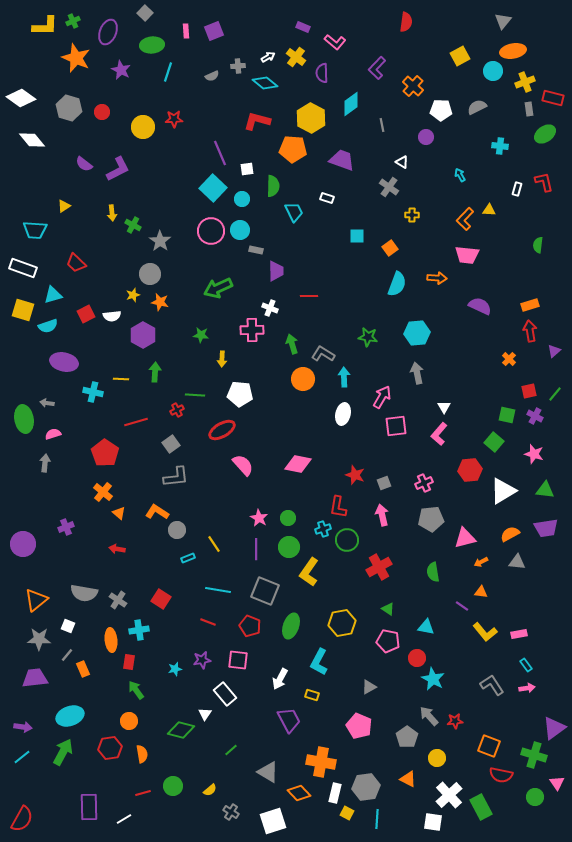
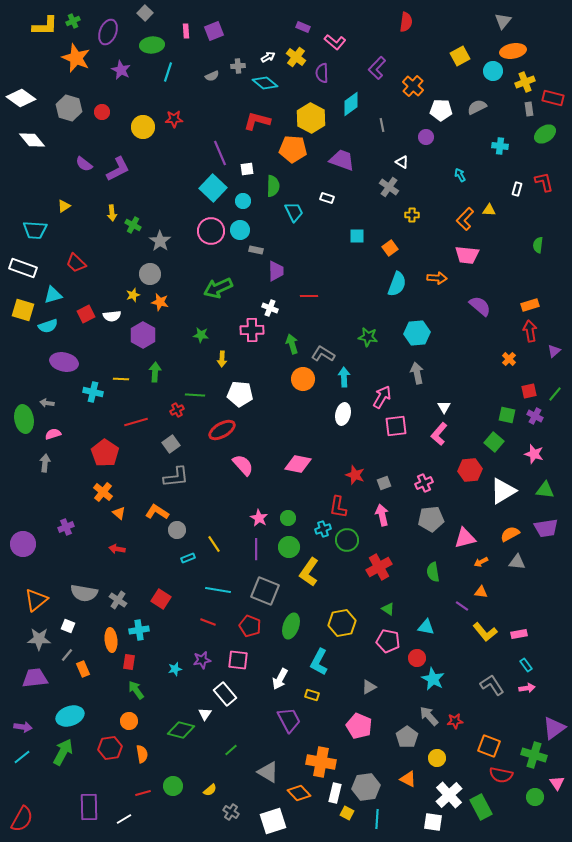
cyan circle at (242, 199): moved 1 px right, 2 px down
purple semicircle at (480, 306): rotated 15 degrees clockwise
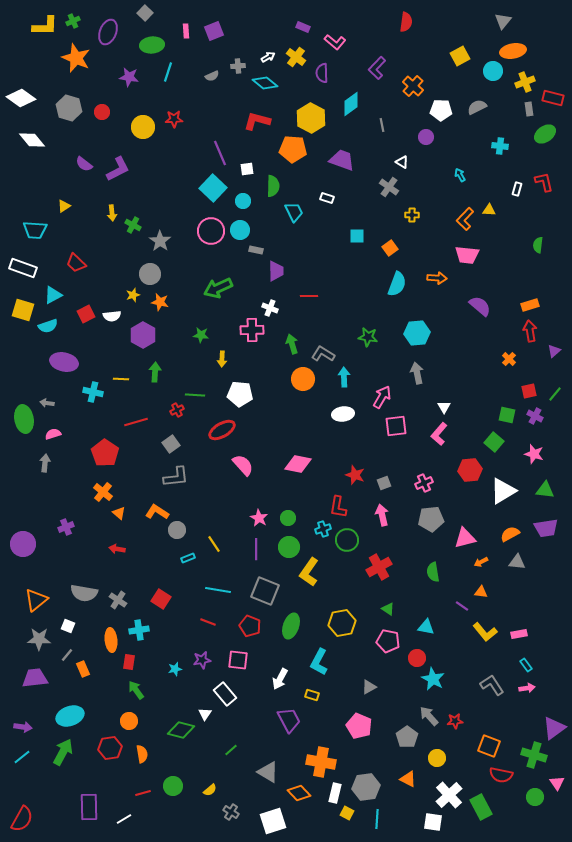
purple star at (121, 70): moved 8 px right, 7 px down; rotated 18 degrees counterclockwise
cyan triangle at (53, 295): rotated 12 degrees counterclockwise
white ellipse at (343, 414): rotated 70 degrees clockwise
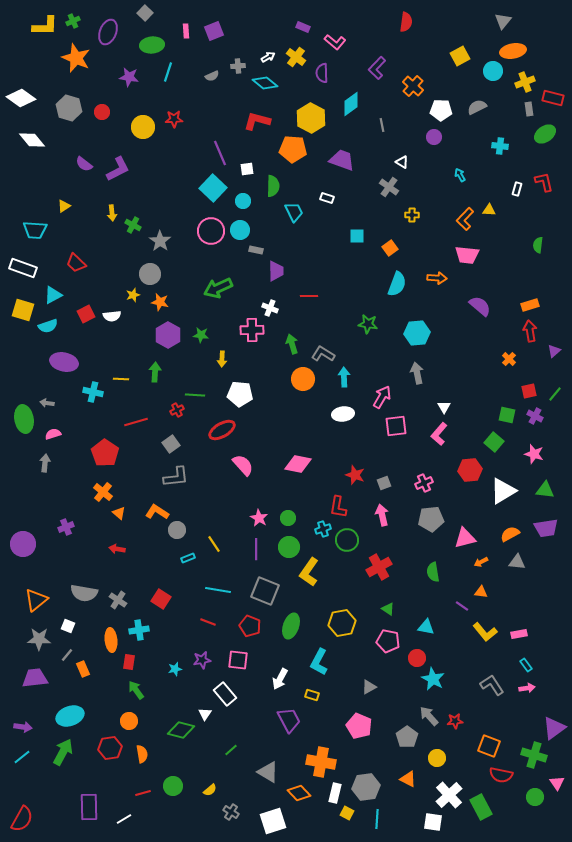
purple circle at (426, 137): moved 8 px right
purple hexagon at (143, 335): moved 25 px right
green star at (368, 337): moved 13 px up
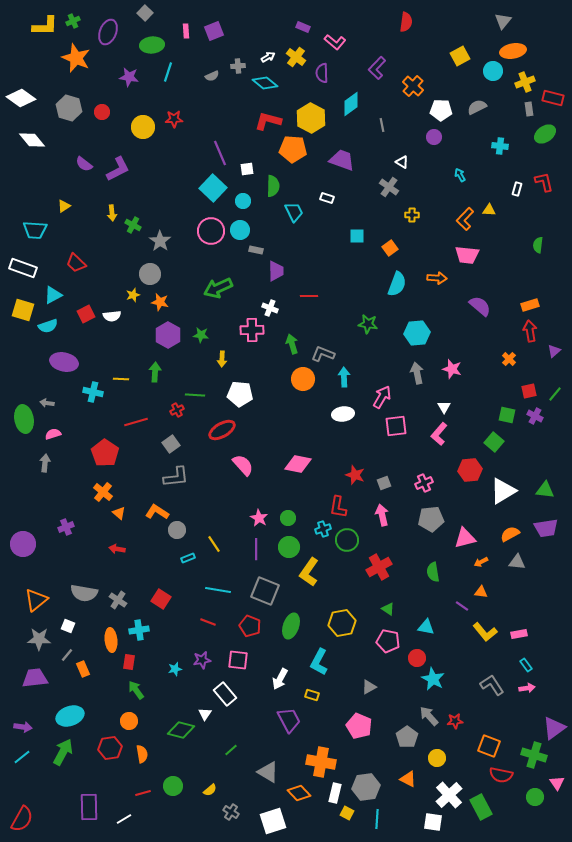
red L-shape at (257, 121): moved 11 px right
gray L-shape at (323, 354): rotated 10 degrees counterclockwise
pink star at (534, 454): moved 82 px left, 85 px up
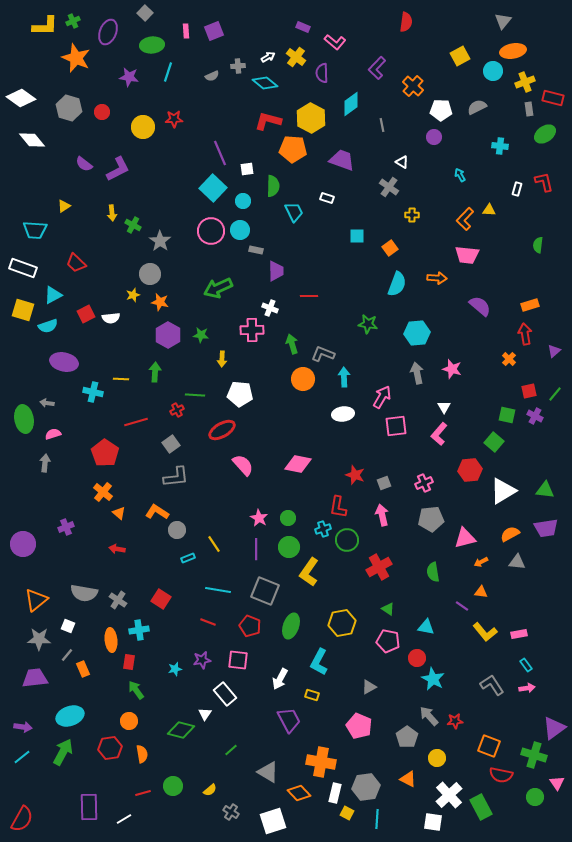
white semicircle at (112, 316): moved 1 px left, 2 px down
red arrow at (530, 331): moved 5 px left, 3 px down
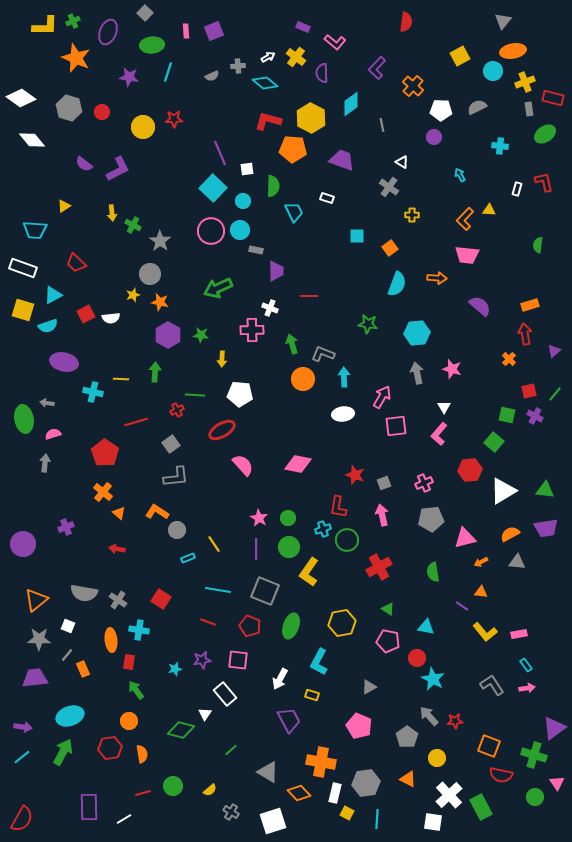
cyan cross at (139, 630): rotated 18 degrees clockwise
gray hexagon at (366, 787): moved 4 px up
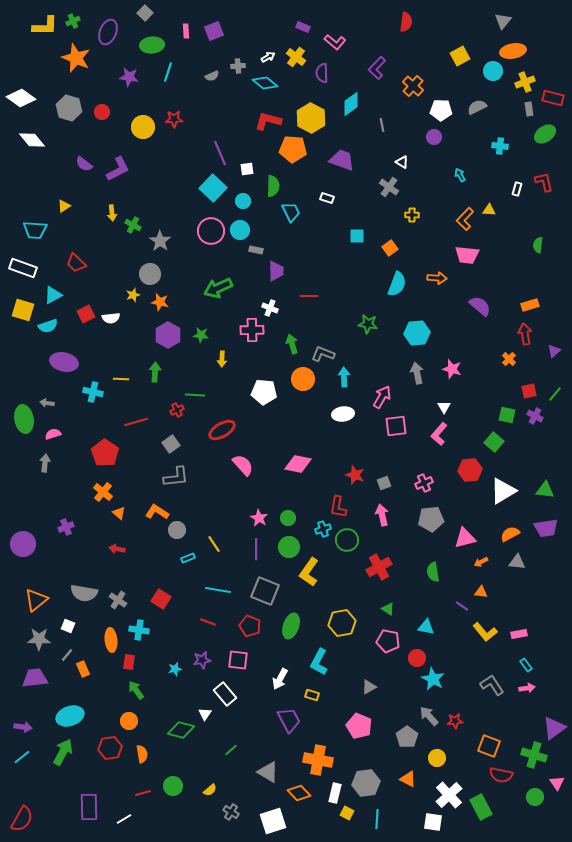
cyan trapezoid at (294, 212): moved 3 px left
white pentagon at (240, 394): moved 24 px right, 2 px up
orange cross at (321, 762): moved 3 px left, 2 px up
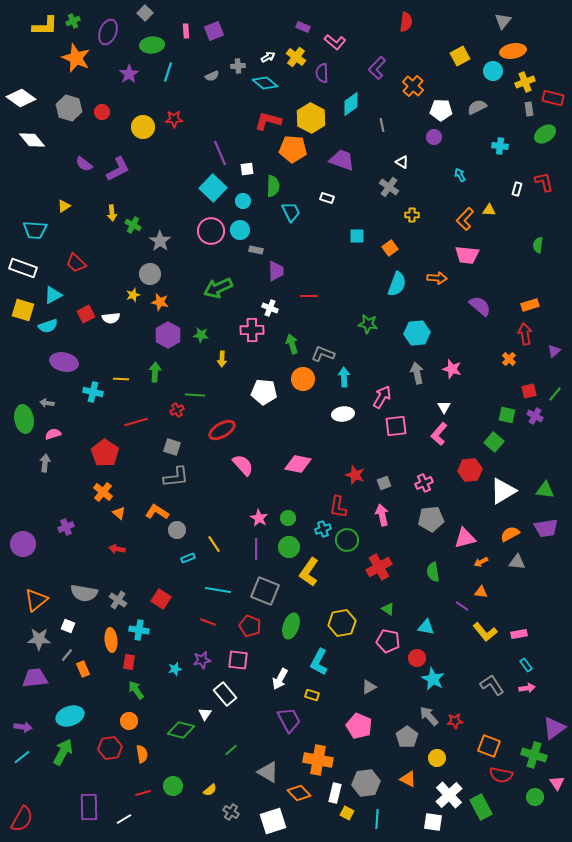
purple star at (129, 77): moved 3 px up; rotated 30 degrees clockwise
gray square at (171, 444): moved 1 px right, 3 px down; rotated 36 degrees counterclockwise
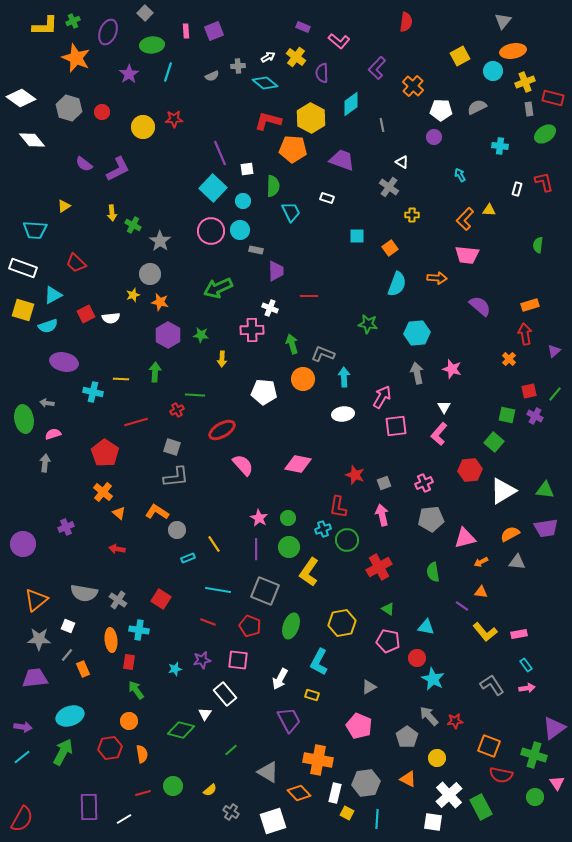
pink L-shape at (335, 42): moved 4 px right, 1 px up
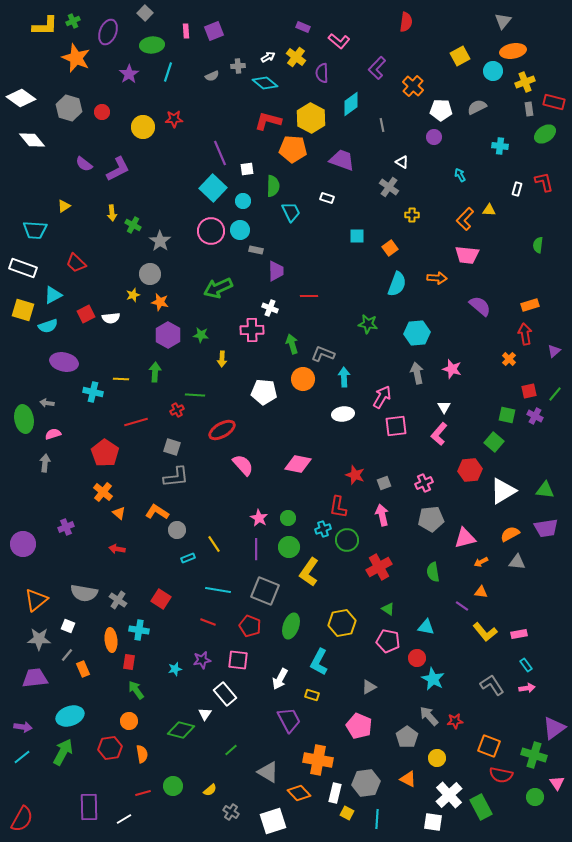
red rectangle at (553, 98): moved 1 px right, 4 px down
